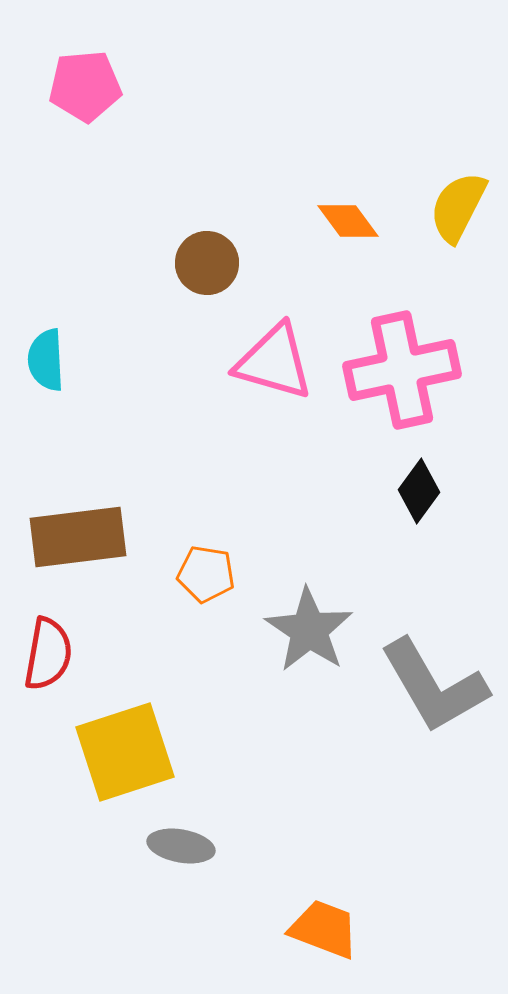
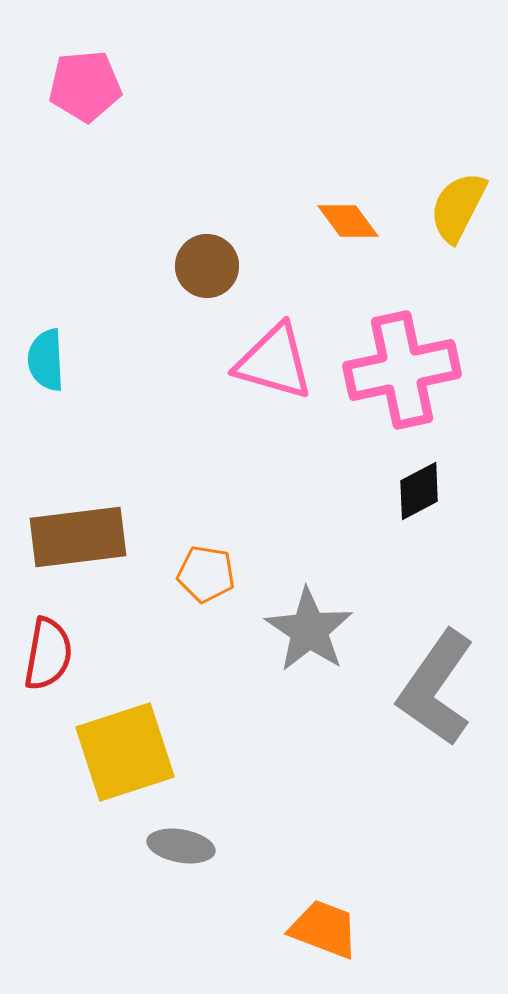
brown circle: moved 3 px down
black diamond: rotated 26 degrees clockwise
gray L-shape: moved 2 px right, 2 px down; rotated 65 degrees clockwise
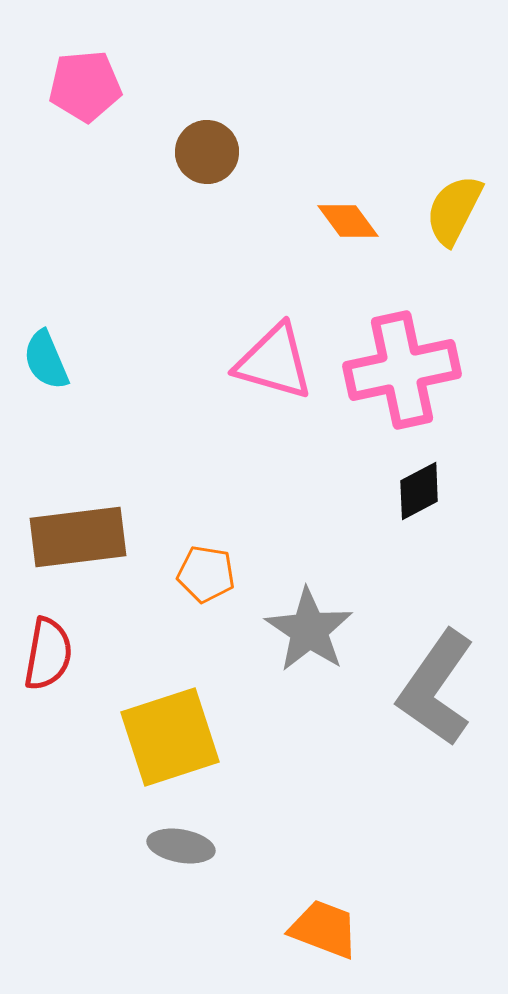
yellow semicircle: moved 4 px left, 3 px down
brown circle: moved 114 px up
cyan semicircle: rotated 20 degrees counterclockwise
yellow square: moved 45 px right, 15 px up
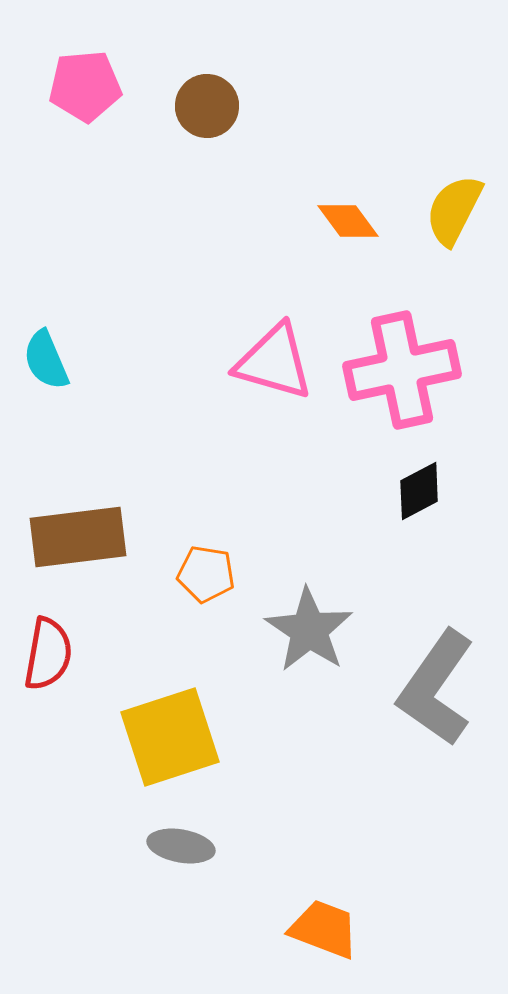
brown circle: moved 46 px up
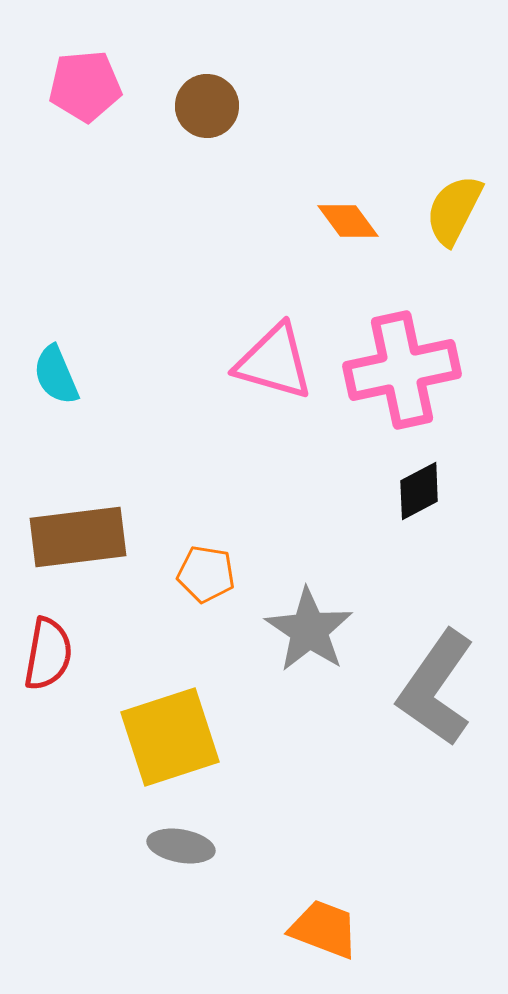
cyan semicircle: moved 10 px right, 15 px down
